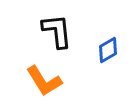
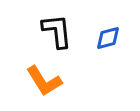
blue diamond: moved 12 px up; rotated 16 degrees clockwise
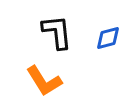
black L-shape: moved 1 px down
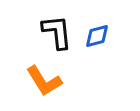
blue diamond: moved 11 px left, 2 px up
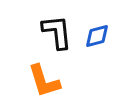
orange L-shape: rotated 15 degrees clockwise
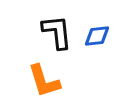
blue diamond: rotated 8 degrees clockwise
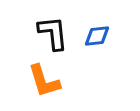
black L-shape: moved 4 px left, 1 px down
